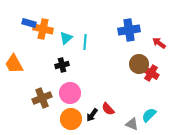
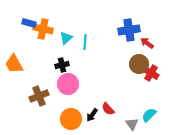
red arrow: moved 12 px left
pink circle: moved 2 px left, 9 px up
brown cross: moved 3 px left, 2 px up
gray triangle: rotated 32 degrees clockwise
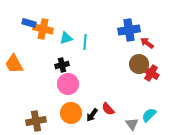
cyan triangle: rotated 24 degrees clockwise
brown cross: moved 3 px left, 25 px down; rotated 12 degrees clockwise
orange circle: moved 6 px up
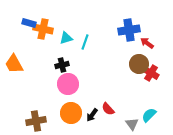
cyan line: rotated 14 degrees clockwise
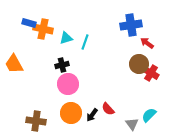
blue cross: moved 2 px right, 5 px up
brown cross: rotated 18 degrees clockwise
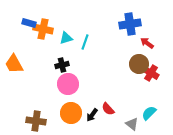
blue cross: moved 1 px left, 1 px up
cyan semicircle: moved 2 px up
gray triangle: rotated 16 degrees counterclockwise
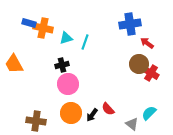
orange cross: moved 1 px up
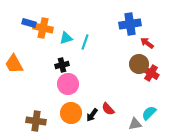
gray triangle: moved 3 px right; rotated 48 degrees counterclockwise
